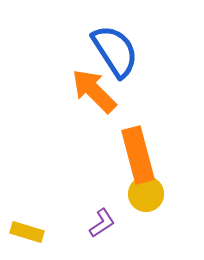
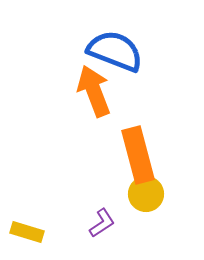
blue semicircle: rotated 36 degrees counterclockwise
orange arrow: rotated 24 degrees clockwise
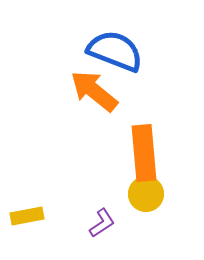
orange arrow: rotated 30 degrees counterclockwise
orange rectangle: moved 6 px right, 2 px up; rotated 10 degrees clockwise
yellow rectangle: moved 16 px up; rotated 28 degrees counterclockwise
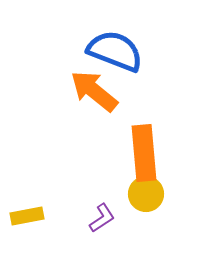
purple L-shape: moved 5 px up
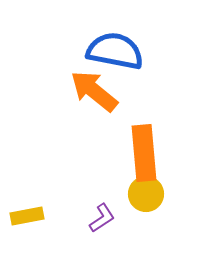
blue semicircle: rotated 10 degrees counterclockwise
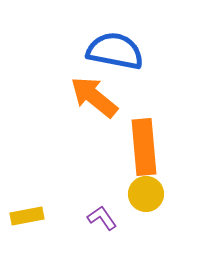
orange arrow: moved 6 px down
orange rectangle: moved 6 px up
purple L-shape: rotated 92 degrees counterclockwise
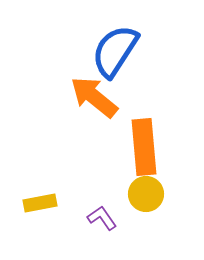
blue semicircle: rotated 68 degrees counterclockwise
yellow rectangle: moved 13 px right, 13 px up
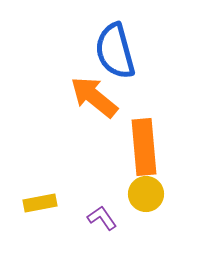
blue semicircle: rotated 48 degrees counterclockwise
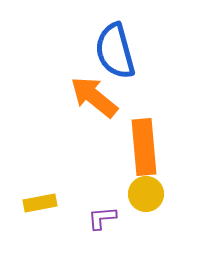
purple L-shape: rotated 60 degrees counterclockwise
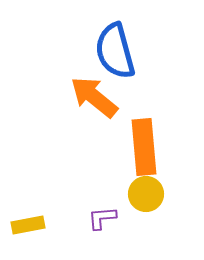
yellow rectangle: moved 12 px left, 22 px down
